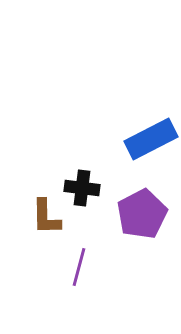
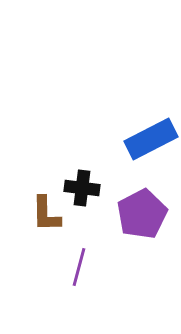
brown L-shape: moved 3 px up
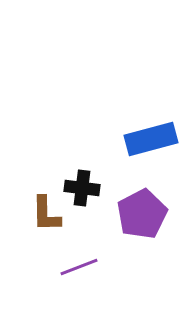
blue rectangle: rotated 12 degrees clockwise
purple line: rotated 54 degrees clockwise
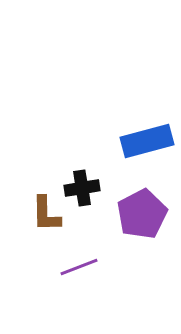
blue rectangle: moved 4 px left, 2 px down
black cross: rotated 16 degrees counterclockwise
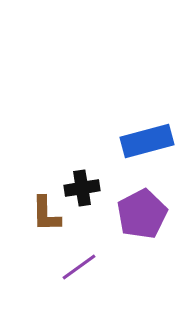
purple line: rotated 15 degrees counterclockwise
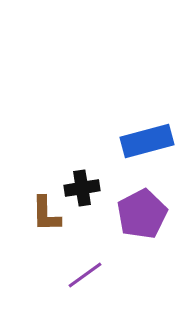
purple line: moved 6 px right, 8 px down
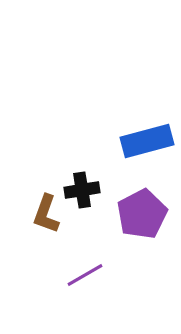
black cross: moved 2 px down
brown L-shape: rotated 21 degrees clockwise
purple line: rotated 6 degrees clockwise
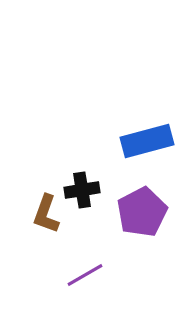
purple pentagon: moved 2 px up
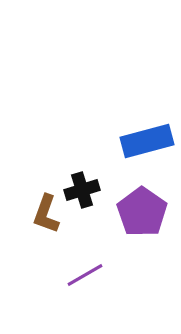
black cross: rotated 8 degrees counterclockwise
purple pentagon: rotated 9 degrees counterclockwise
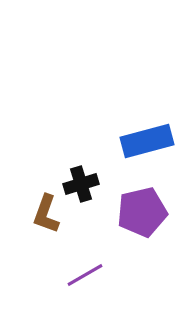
black cross: moved 1 px left, 6 px up
purple pentagon: rotated 24 degrees clockwise
